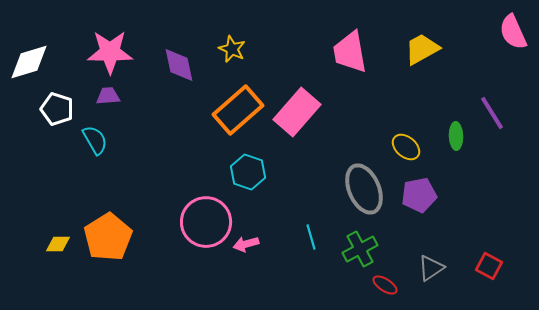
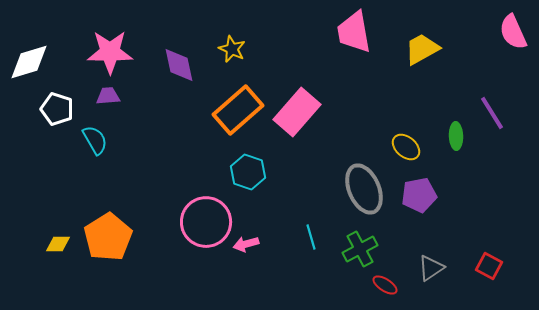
pink trapezoid: moved 4 px right, 20 px up
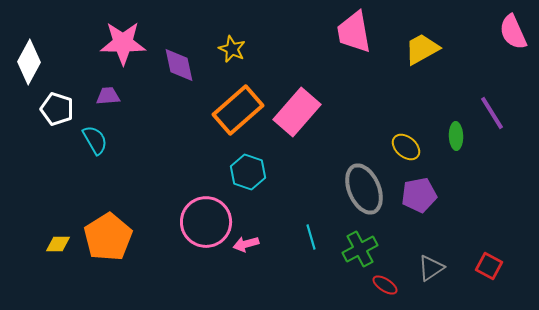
pink star: moved 13 px right, 9 px up
white diamond: rotated 45 degrees counterclockwise
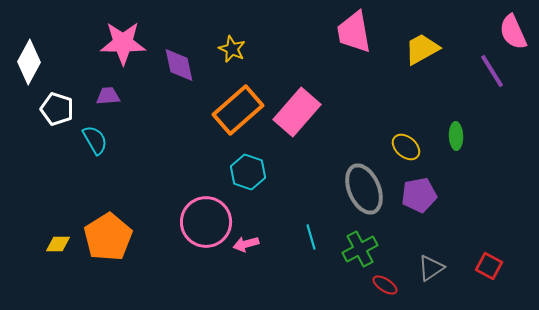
purple line: moved 42 px up
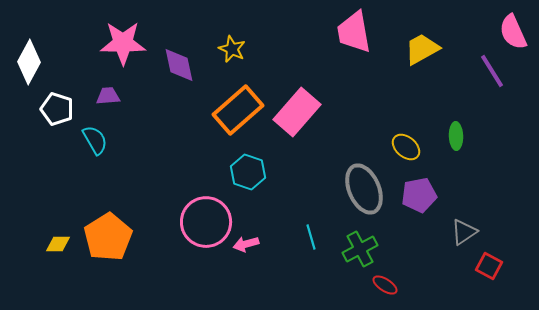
gray triangle: moved 33 px right, 36 px up
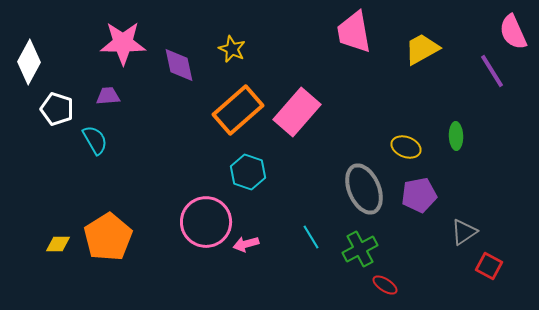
yellow ellipse: rotated 20 degrees counterclockwise
cyan line: rotated 15 degrees counterclockwise
